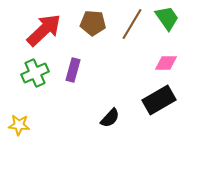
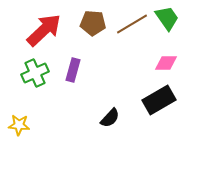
brown line: rotated 28 degrees clockwise
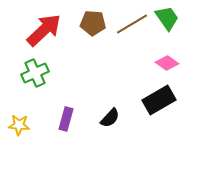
pink diamond: moved 1 px right; rotated 35 degrees clockwise
purple rectangle: moved 7 px left, 49 px down
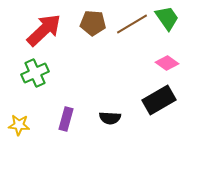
black semicircle: rotated 50 degrees clockwise
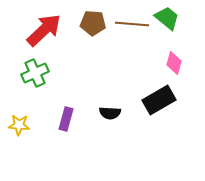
green trapezoid: rotated 16 degrees counterclockwise
brown line: rotated 36 degrees clockwise
pink diamond: moved 7 px right; rotated 70 degrees clockwise
black semicircle: moved 5 px up
